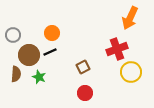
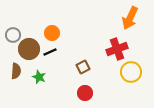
brown circle: moved 6 px up
brown semicircle: moved 3 px up
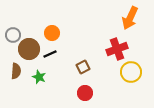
black line: moved 2 px down
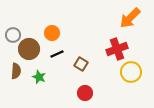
orange arrow: rotated 20 degrees clockwise
black line: moved 7 px right
brown square: moved 2 px left, 3 px up; rotated 32 degrees counterclockwise
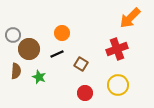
orange circle: moved 10 px right
yellow circle: moved 13 px left, 13 px down
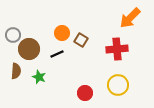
red cross: rotated 15 degrees clockwise
brown square: moved 24 px up
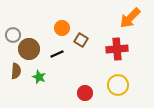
orange circle: moved 5 px up
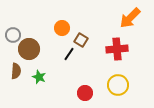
black line: moved 12 px right; rotated 32 degrees counterclockwise
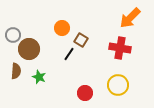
red cross: moved 3 px right, 1 px up; rotated 15 degrees clockwise
